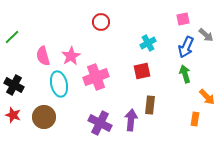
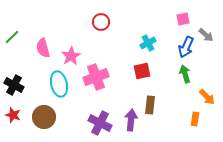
pink semicircle: moved 8 px up
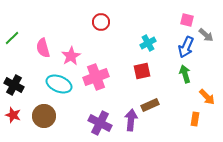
pink square: moved 4 px right, 1 px down; rotated 24 degrees clockwise
green line: moved 1 px down
cyan ellipse: rotated 55 degrees counterclockwise
brown rectangle: rotated 60 degrees clockwise
brown circle: moved 1 px up
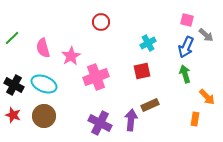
cyan ellipse: moved 15 px left
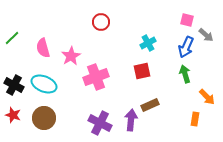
brown circle: moved 2 px down
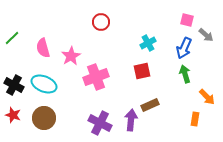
blue arrow: moved 2 px left, 1 px down
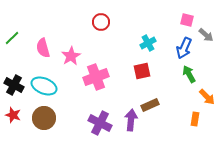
green arrow: moved 4 px right; rotated 12 degrees counterclockwise
cyan ellipse: moved 2 px down
